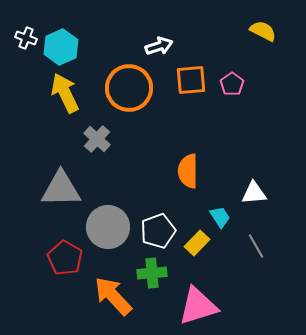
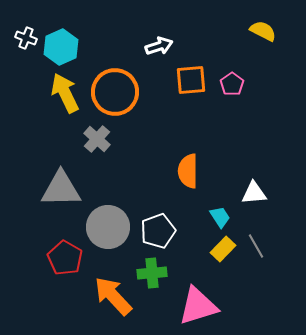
orange circle: moved 14 px left, 4 px down
yellow rectangle: moved 26 px right, 6 px down
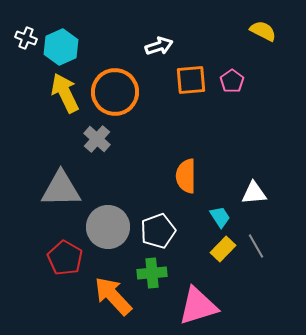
pink pentagon: moved 3 px up
orange semicircle: moved 2 px left, 5 px down
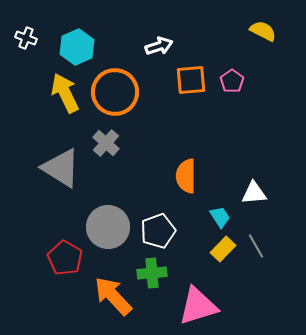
cyan hexagon: moved 16 px right
gray cross: moved 9 px right, 4 px down
gray triangle: moved 21 px up; rotated 33 degrees clockwise
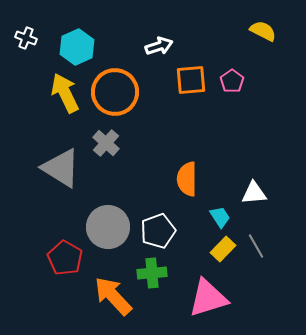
orange semicircle: moved 1 px right, 3 px down
pink triangle: moved 10 px right, 8 px up
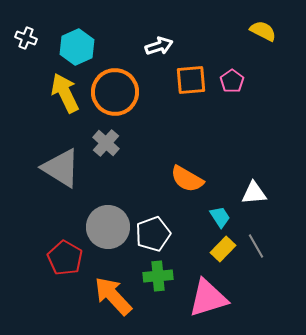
orange semicircle: rotated 60 degrees counterclockwise
white pentagon: moved 5 px left, 3 px down
green cross: moved 6 px right, 3 px down
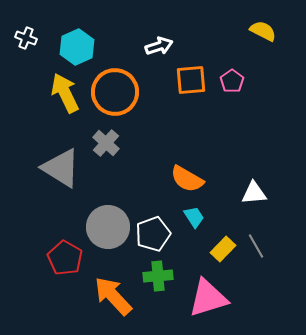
cyan trapezoid: moved 26 px left
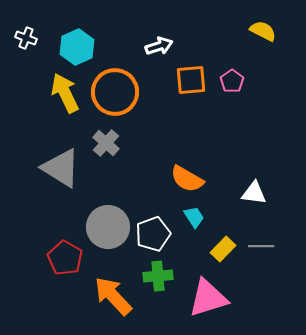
white triangle: rotated 12 degrees clockwise
gray line: moved 5 px right; rotated 60 degrees counterclockwise
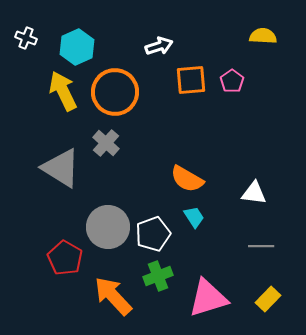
yellow semicircle: moved 5 px down; rotated 24 degrees counterclockwise
yellow arrow: moved 2 px left, 2 px up
yellow rectangle: moved 45 px right, 50 px down
green cross: rotated 16 degrees counterclockwise
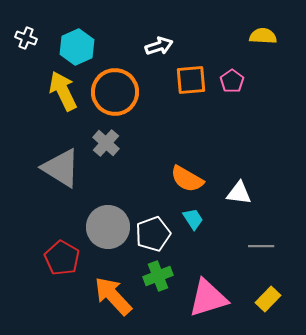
white triangle: moved 15 px left
cyan trapezoid: moved 1 px left, 2 px down
red pentagon: moved 3 px left
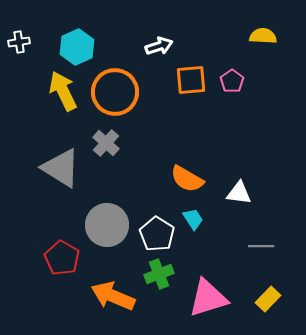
white cross: moved 7 px left, 4 px down; rotated 30 degrees counterclockwise
gray circle: moved 1 px left, 2 px up
white pentagon: moved 4 px right; rotated 20 degrees counterclockwise
green cross: moved 1 px right, 2 px up
orange arrow: rotated 24 degrees counterclockwise
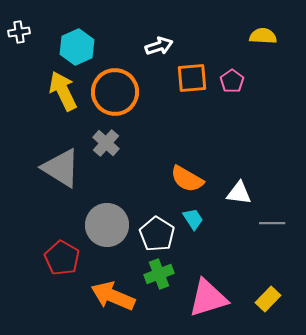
white cross: moved 10 px up
orange square: moved 1 px right, 2 px up
gray line: moved 11 px right, 23 px up
